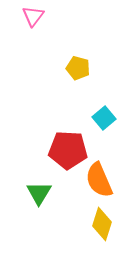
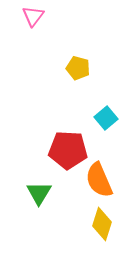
cyan square: moved 2 px right
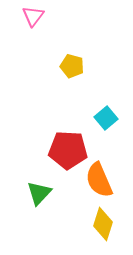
yellow pentagon: moved 6 px left, 2 px up
green triangle: rotated 12 degrees clockwise
yellow diamond: moved 1 px right
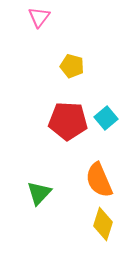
pink triangle: moved 6 px right, 1 px down
red pentagon: moved 29 px up
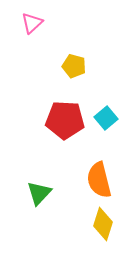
pink triangle: moved 7 px left, 6 px down; rotated 10 degrees clockwise
yellow pentagon: moved 2 px right
red pentagon: moved 3 px left, 1 px up
orange semicircle: rotated 9 degrees clockwise
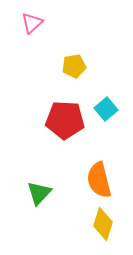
yellow pentagon: rotated 25 degrees counterclockwise
cyan square: moved 9 px up
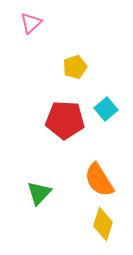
pink triangle: moved 1 px left
yellow pentagon: moved 1 px right, 1 px down; rotated 10 degrees counterclockwise
orange semicircle: rotated 18 degrees counterclockwise
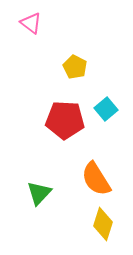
pink triangle: rotated 40 degrees counterclockwise
yellow pentagon: rotated 25 degrees counterclockwise
orange semicircle: moved 3 px left, 1 px up
